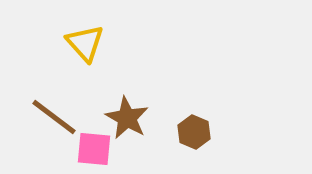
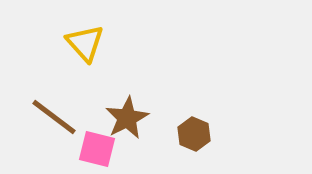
brown star: rotated 15 degrees clockwise
brown hexagon: moved 2 px down
pink square: moved 3 px right; rotated 9 degrees clockwise
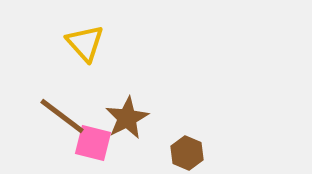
brown line: moved 8 px right, 1 px up
brown hexagon: moved 7 px left, 19 px down
pink square: moved 4 px left, 6 px up
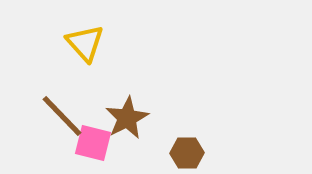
brown line: rotated 9 degrees clockwise
brown hexagon: rotated 24 degrees counterclockwise
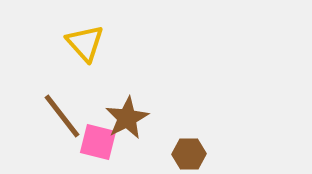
brown line: rotated 6 degrees clockwise
pink square: moved 5 px right, 1 px up
brown hexagon: moved 2 px right, 1 px down
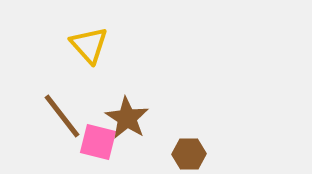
yellow triangle: moved 4 px right, 2 px down
brown star: rotated 12 degrees counterclockwise
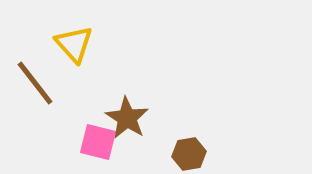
yellow triangle: moved 15 px left, 1 px up
brown line: moved 27 px left, 33 px up
brown hexagon: rotated 8 degrees counterclockwise
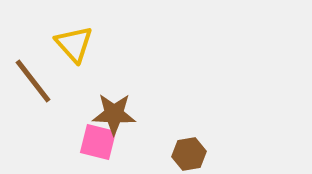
brown line: moved 2 px left, 2 px up
brown star: moved 13 px left, 4 px up; rotated 30 degrees counterclockwise
